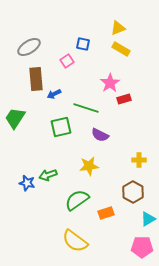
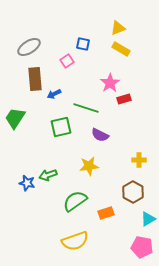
brown rectangle: moved 1 px left
green semicircle: moved 2 px left, 1 px down
yellow semicircle: rotated 56 degrees counterclockwise
pink pentagon: rotated 10 degrees clockwise
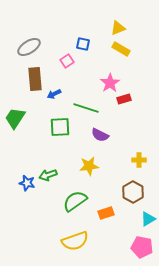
green square: moved 1 px left; rotated 10 degrees clockwise
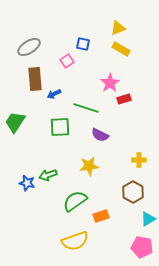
green trapezoid: moved 4 px down
orange rectangle: moved 5 px left, 3 px down
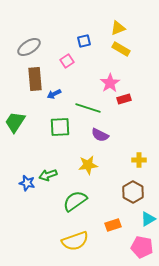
blue square: moved 1 px right, 3 px up; rotated 24 degrees counterclockwise
green line: moved 2 px right
yellow star: moved 1 px left, 1 px up
orange rectangle: moved 12 px right, 9 px down
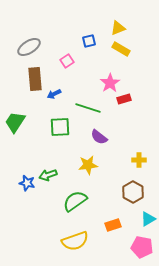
blue square: moved 5 px right
purple semicircle: moved 1 px left, 2 px down; rotated 12 degrees clockwise
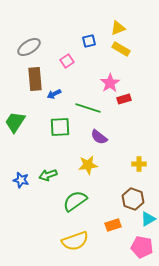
yellow cross: moved 4 px down
blue star: moved 6 px left, 3 px up
brown hexagon: moved 7 px down; rotated 10 degrees counterclockwise
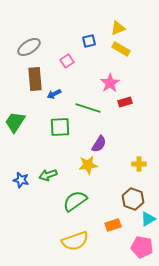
red rectangle: moved 1 px right, 3 px down
purple semicircle: moved 7 px down; rotated 96 degrees counterclockwise
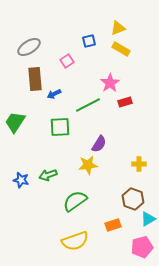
green line: moved 3 px up; rotated 45 degrees counterclockwise
pink pentagon: rotated 25 degrees counterclockwise
